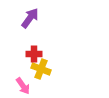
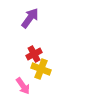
red cross: rotated 28 degrees counterclockwise
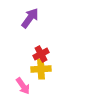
red cross: moved 7 px right
yellow cross: rotated 24 degrees counterclockwise
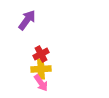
purple arrow: moved 3 px left, 2 px down
pink arrow: moved 18 px right, 3 px up
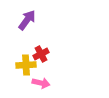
yellow cross: moved 15 px left, 4 px up
pink arrow: rotated 42 degrees counterclockwise
